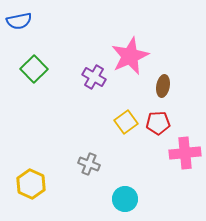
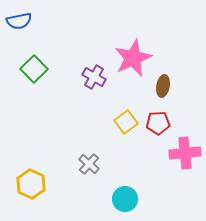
pink star: moved 3 px right, 2 px down
gray cross: rotated 20 degrees clockwise
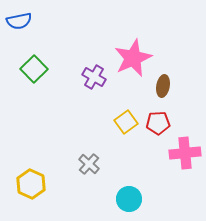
cyan circle: moved 4 px right
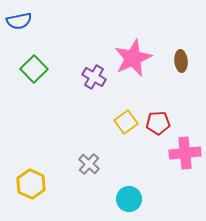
brown ellipse: moved 18 px right, 25 px up; rotated 15 degrees counterclockwise
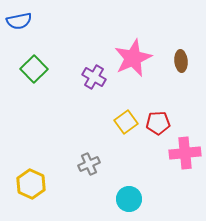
gray cross: rotated 25 degrees clockwise
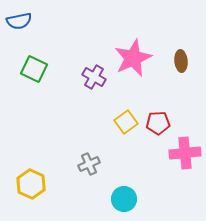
green square: rotated 20 degrees counterclockwise
cyan circle: moved 5 px left
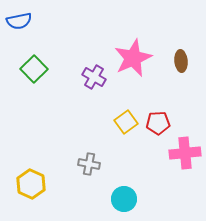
green square: rotated 20 degrees clockwise
gray cross: rotated 35 degrees clockwise
